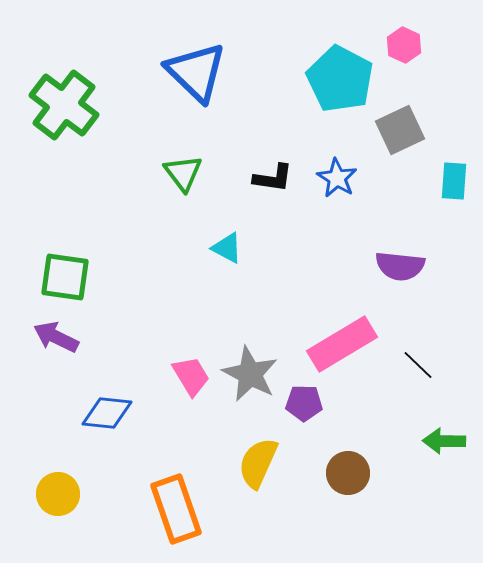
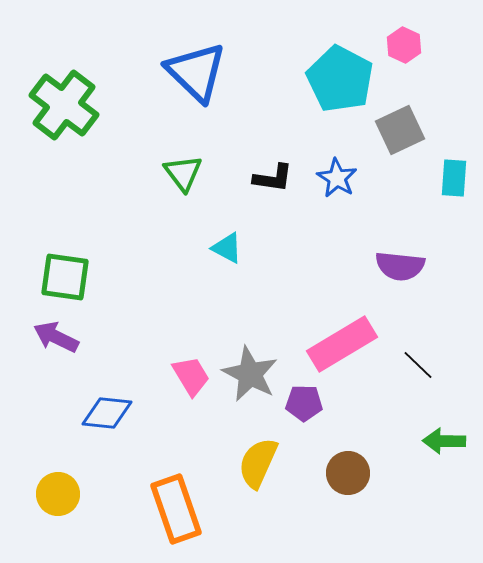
cyan rectangle: moved 3 px up
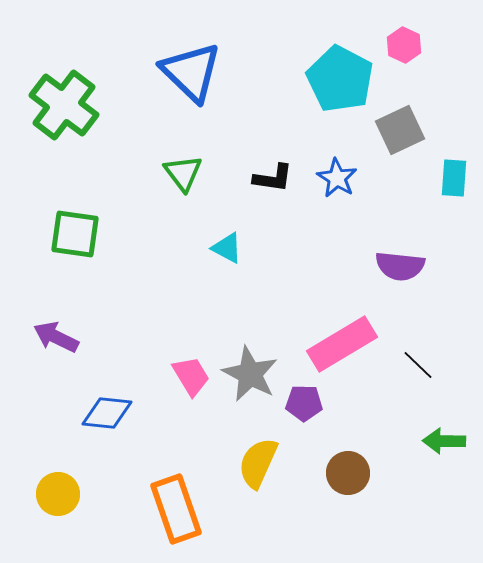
blue triangle: moved 5 px left
green square: moved 10 px right, 43 px up
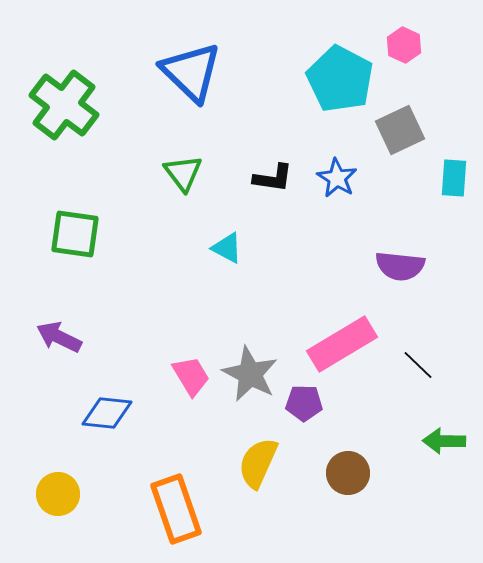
purple arrow: moved 3 px right
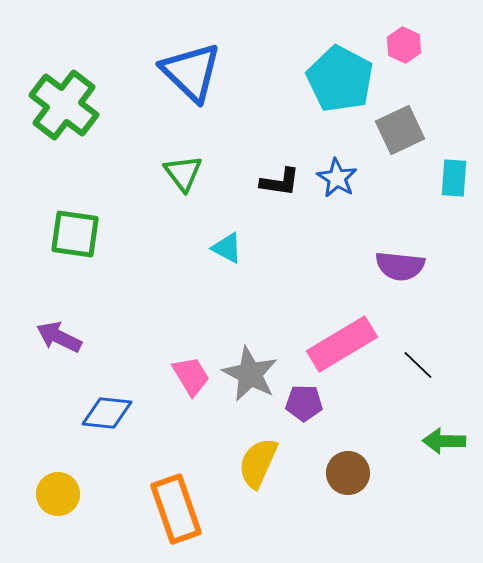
black L-shape: moved 7 px right, 4 px down
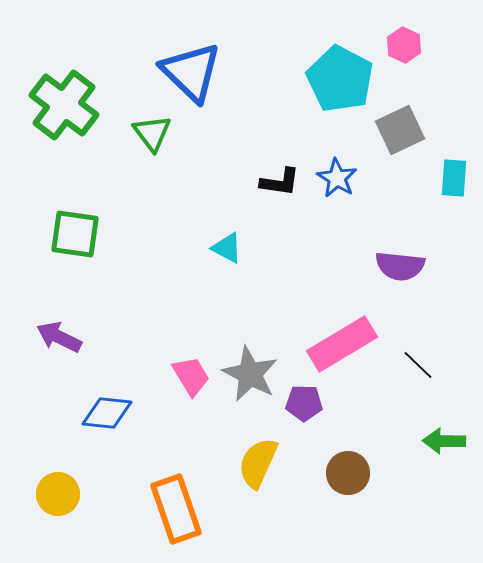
green triangle: moved 31 px left, 40 px up
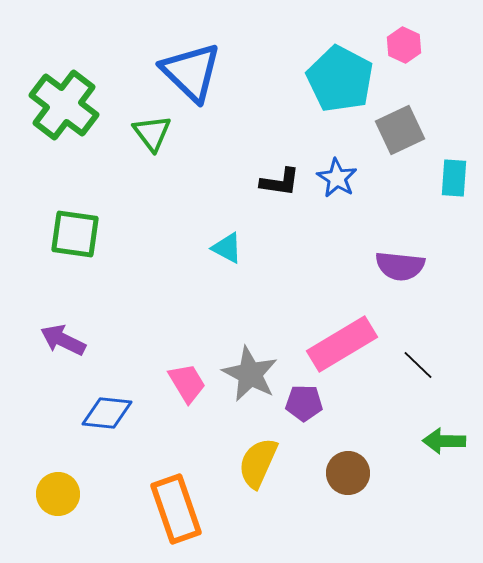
purple arrow: moved 4 px right, 3 px down
pink trapezoid: moved 4 px left, 7 px down
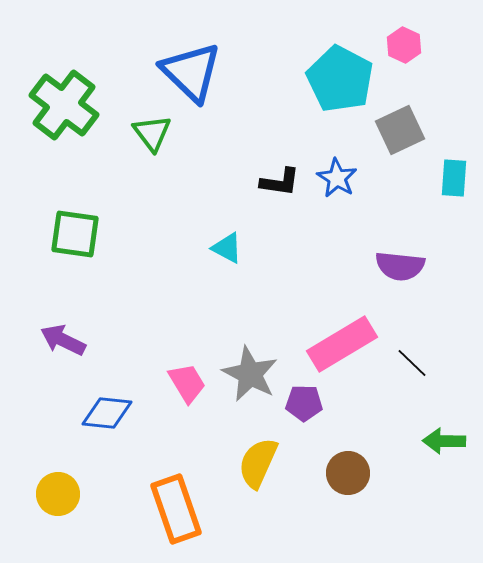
black line: moved 6 px left, 2 px up
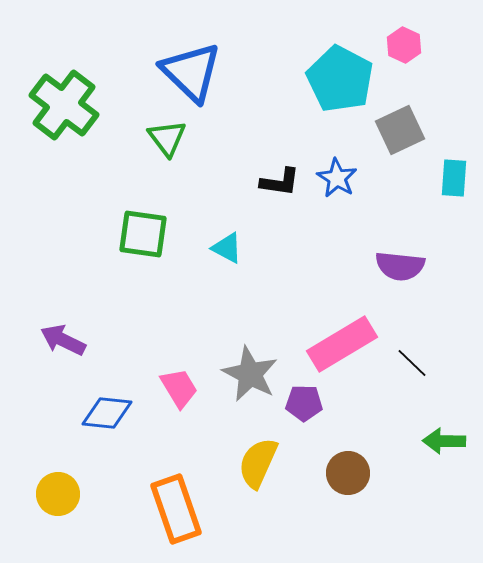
green triangle: moved 15 px right, 5 px down
green square: moved 68 px right
pink trapezoid: moved 8 px left, 5 px down
